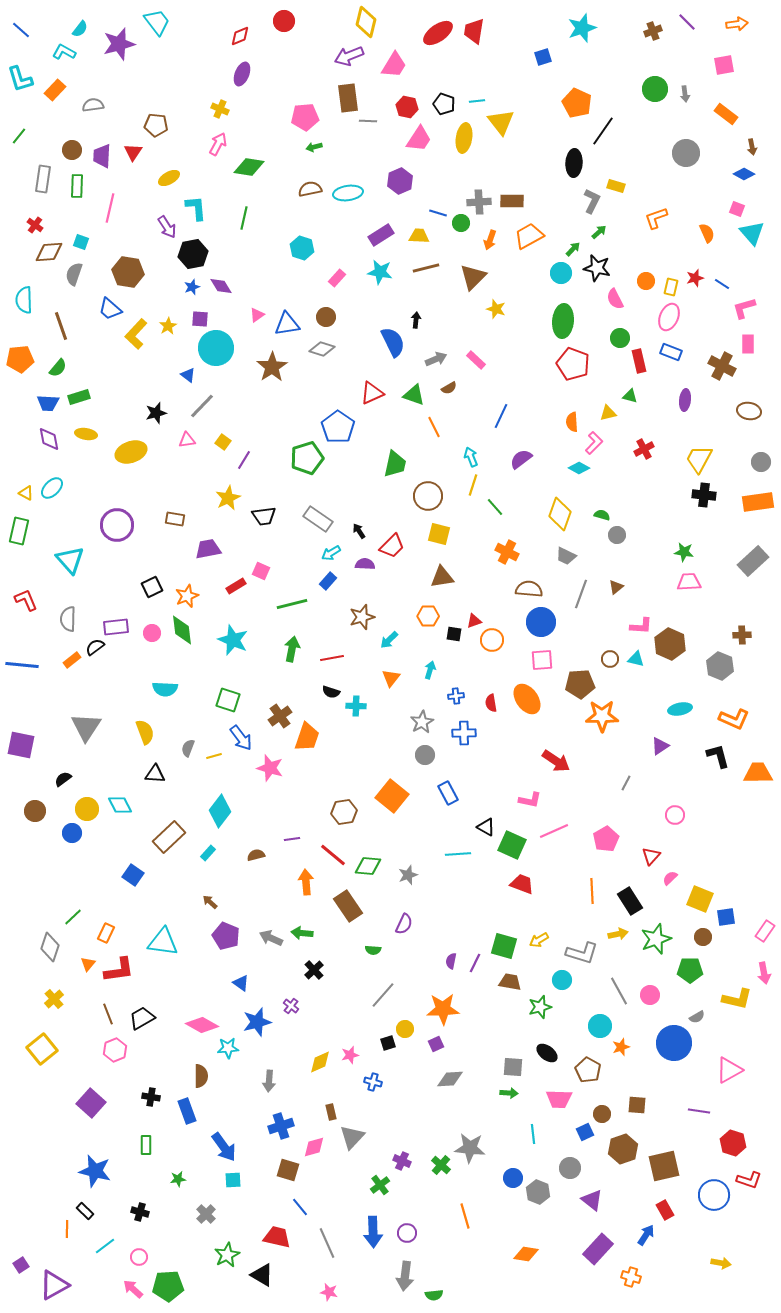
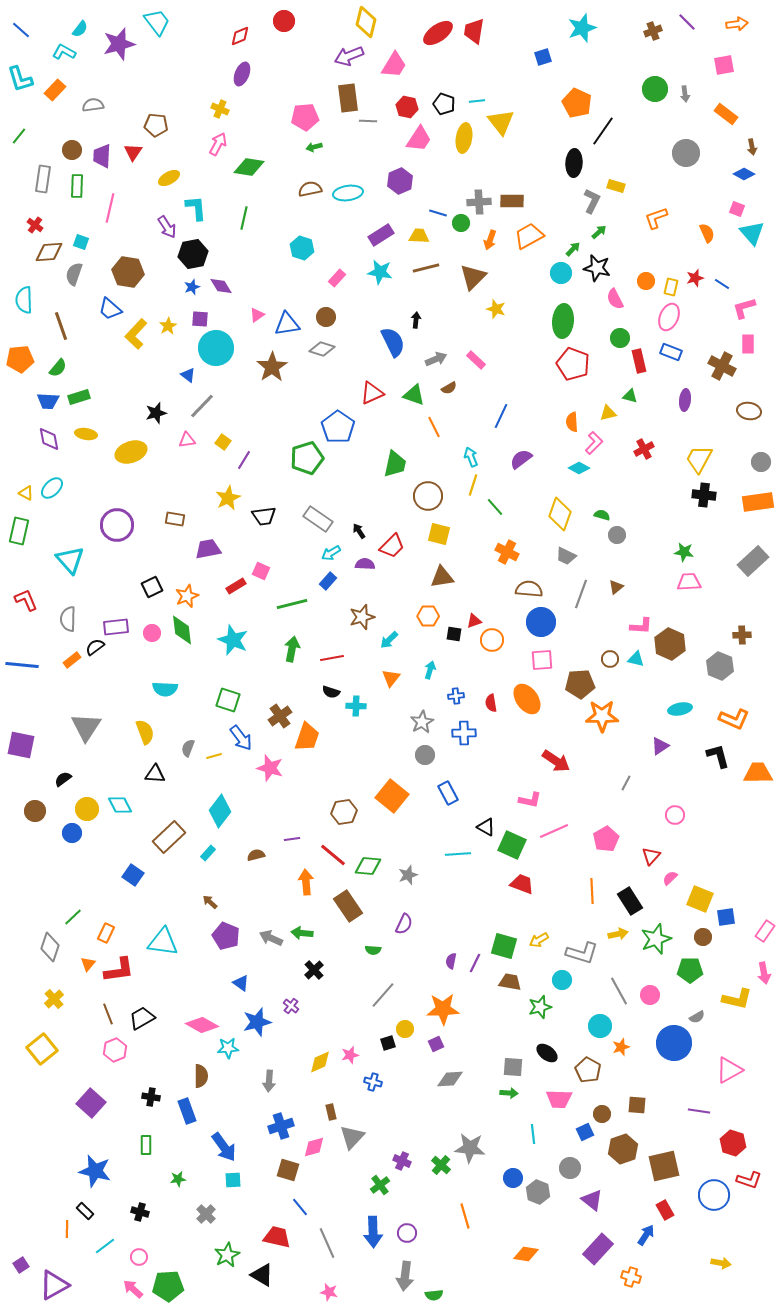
blue trapezoid at (48, 403): moved 2 px up
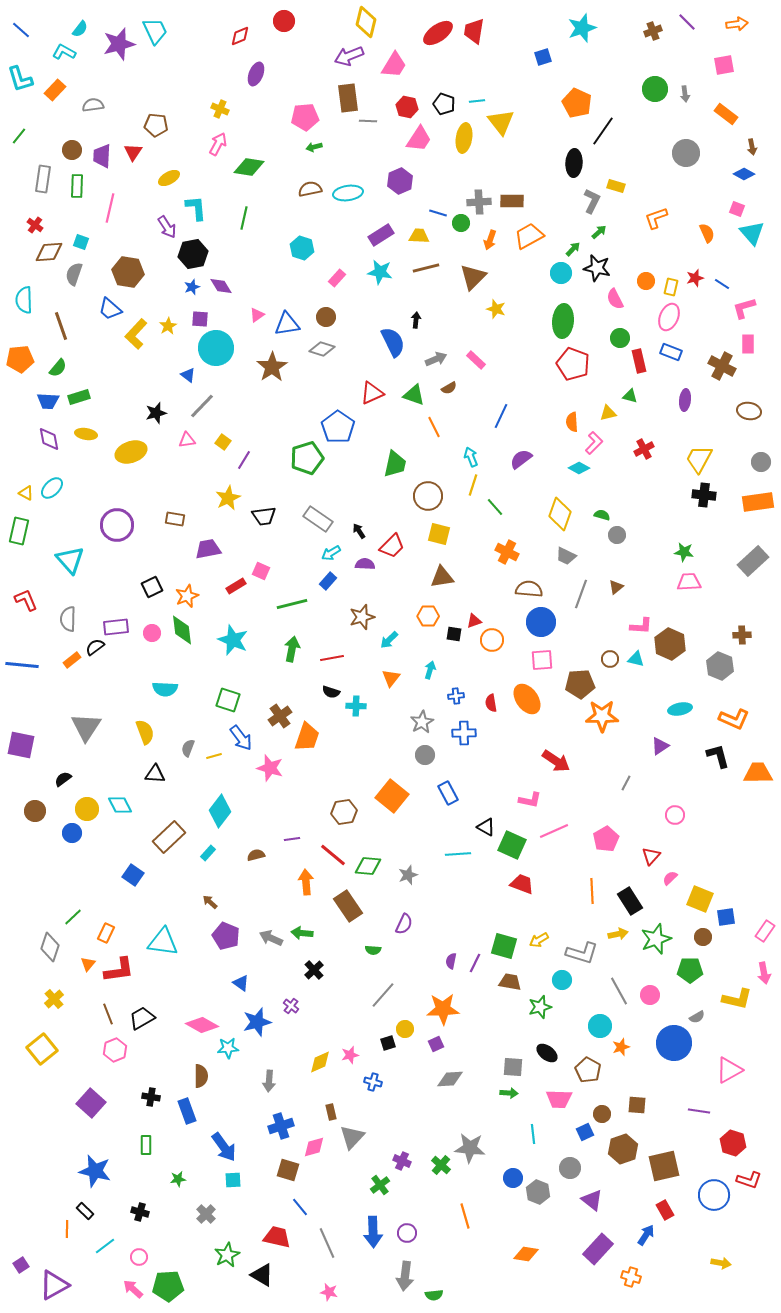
cyan trapezoid at (157, 22): moved 2 px left, 9 px down; rotated 12 degrees clockwise
purple ellipse at (242, 74): moved 14 px right
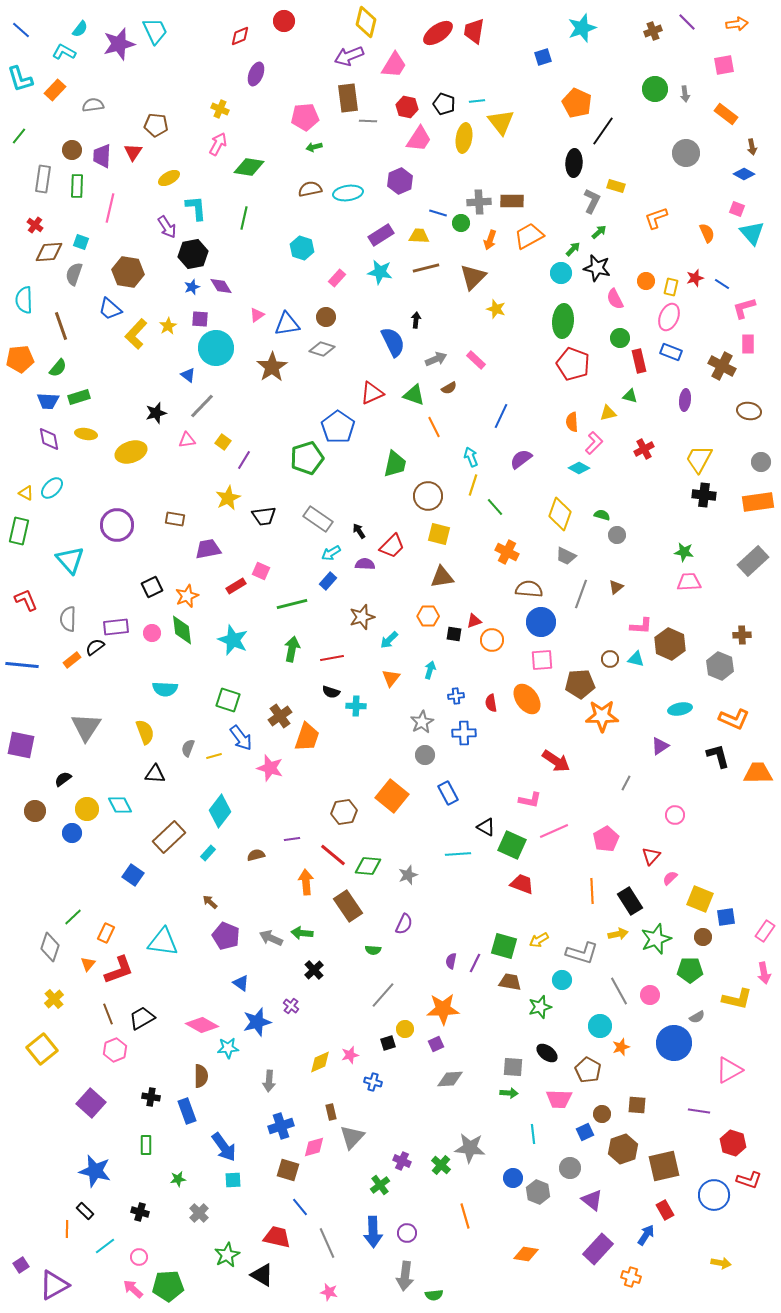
red L-shape at (119, 970): rotated 12 degrees counterclockwise
gray cross at (206, 1214): moved 7 px left, 1 px up
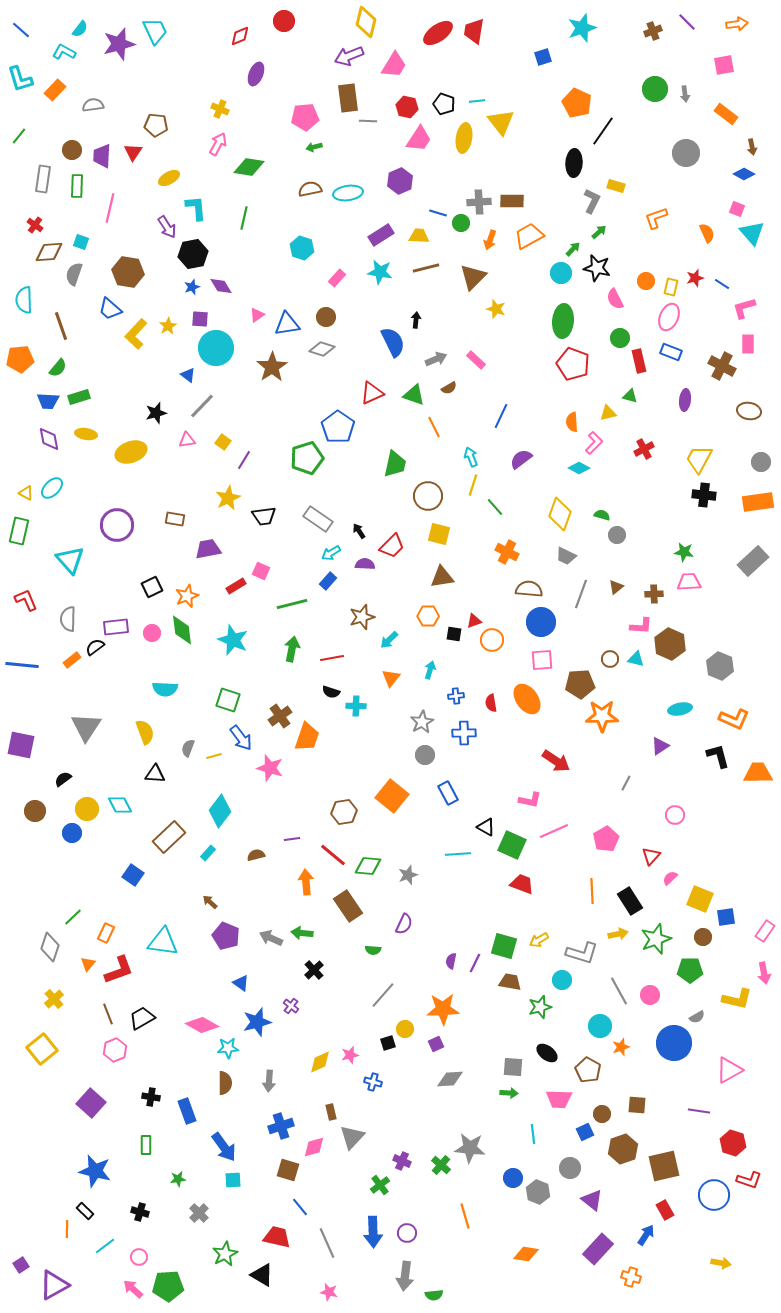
brown cross at (742, 635): moved 88 px left, 41 px up
brown semicircle at (201, 1076): moved 24 px right, 7 px down
green star at (227, 1255): moved 2 px left, 1 px up
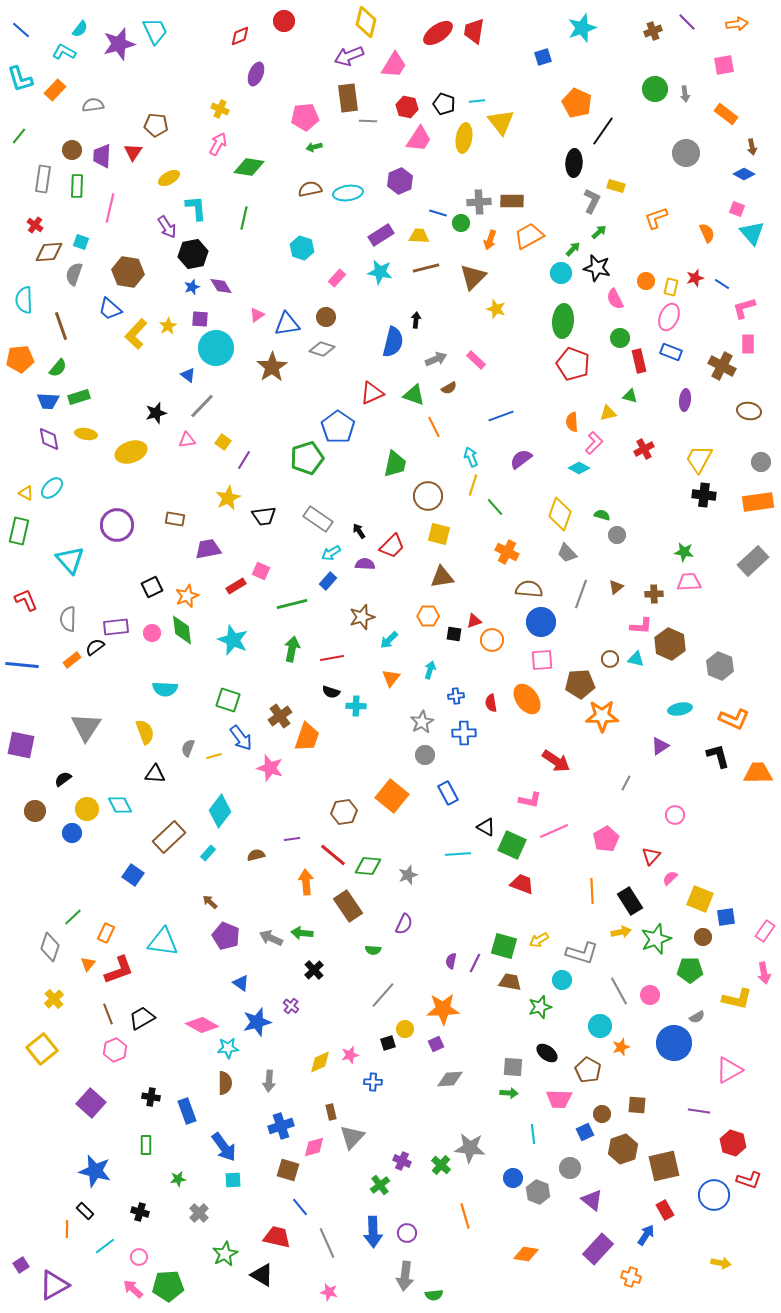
blue semicircle at (393, 342): rotated 40 degrees clockwise
blue line at (501, 416): rotated 45 degrees clockwise
gray trapezoid at (566, 556): moved 1 px right, 3 px up; rotated 20 degrees clockwise
yellow arrow at (618, 934): moved 3 px right, 2 px up
blue cross at (373, 1082): rotated 12 degrees counterclockwise
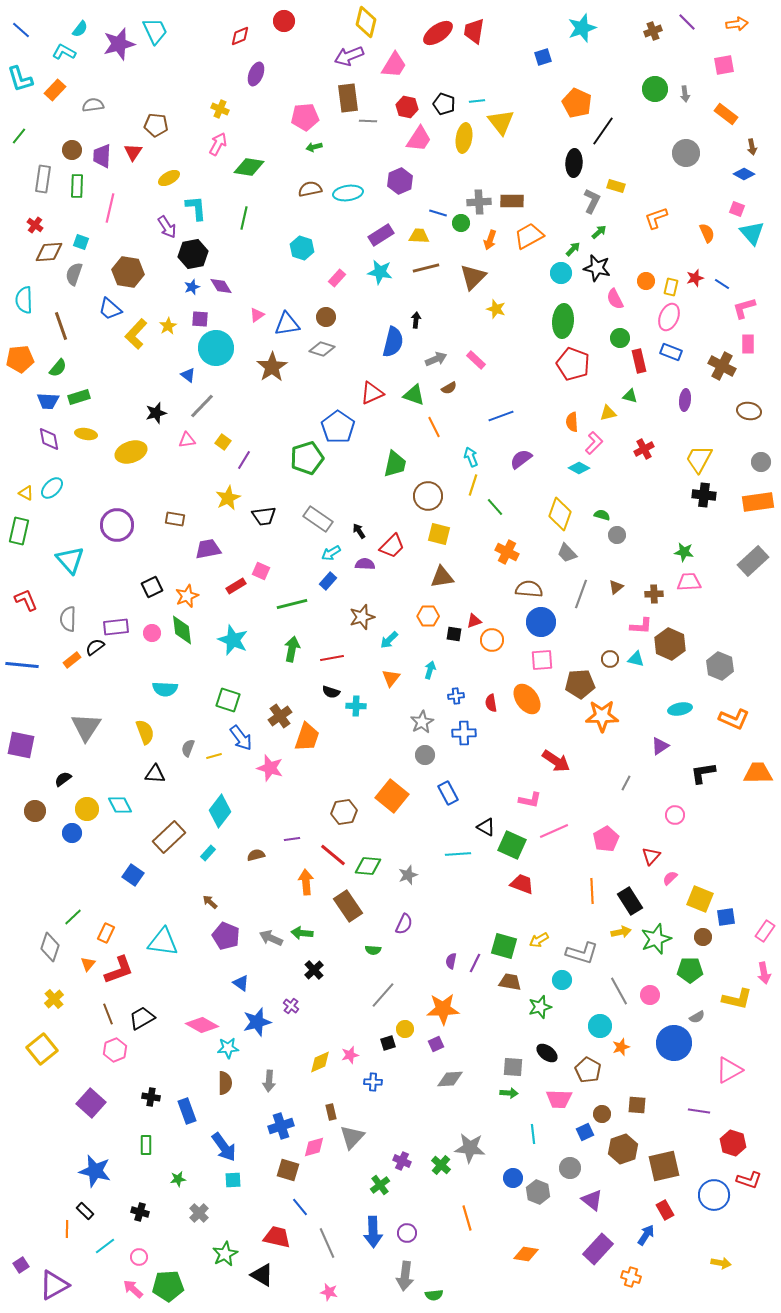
black L-shape at (718, 756): moved 15 px left, 17 px down; rotated 84 degrees counterclockwise
orange line at (465, 1216): moved 2 px right, 2 px down
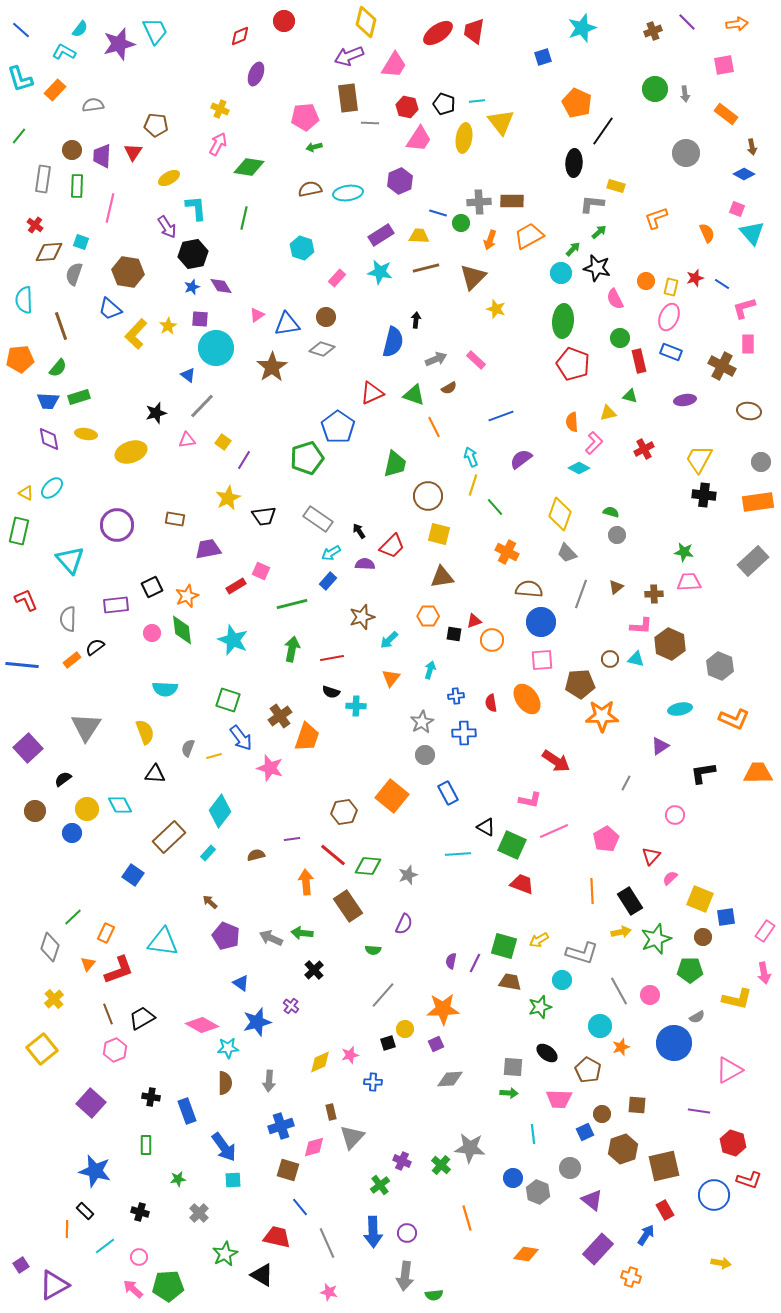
gray line at (368, 121): moved 2 px right, 2 px down
gray L-shape at (592, 201): moved 3 px down; rotated 110 degrees counterclockwise
purple ellipse at (685, 400): rotated 75 degrees clockwise
green semicircle at (602, 515): moved 9 px right, 3 px up
purple rectangle at (116, 627): moved 22 px up
purple square at (21, 745): moved 7 px right, 3 px down; rotated 36 degrees clockwise
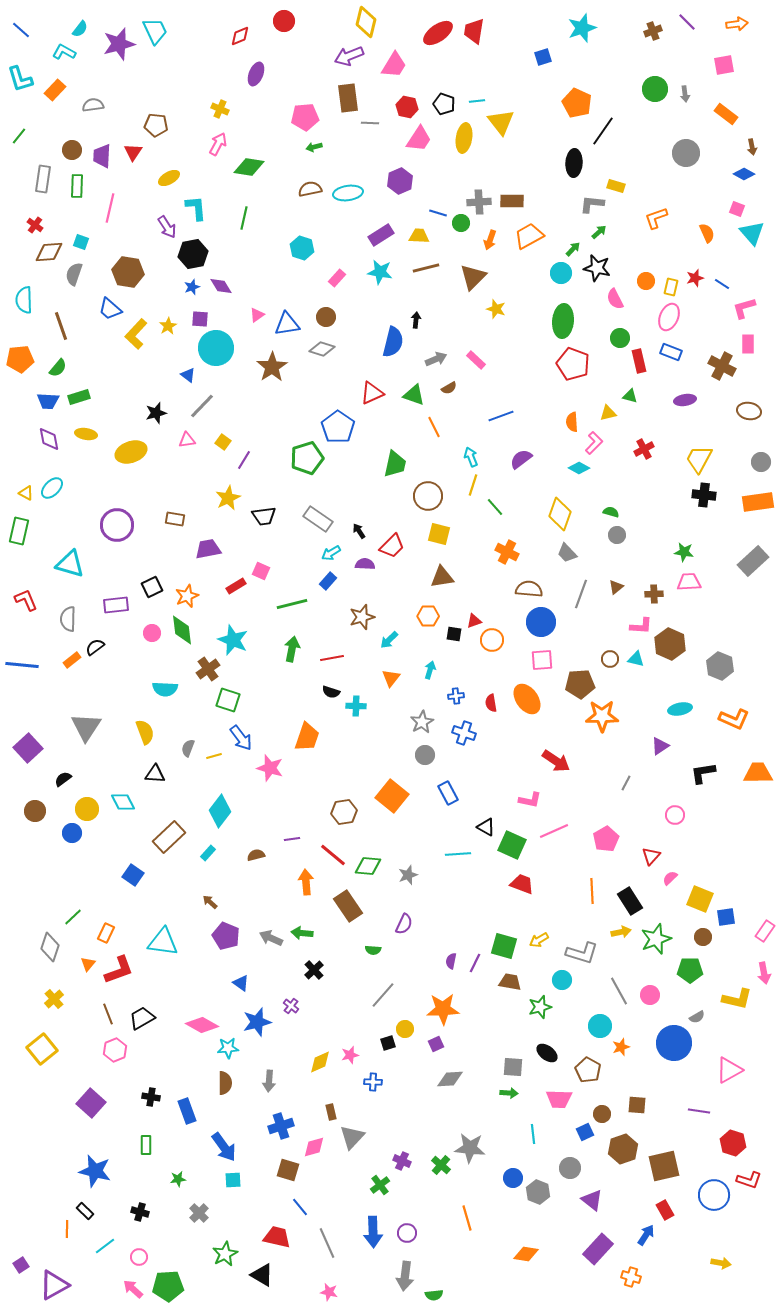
cyan triangle at (70, 560): moved 4 px down; rotated 32 degrees counterclockwise
brown cross at (280, 716): moved 72 px left, 47 px up
blue cross at (464, 733): rotated 20 degrees clockwise
cyan diamond at (120, 805): moved 3 px right, 3 px up
